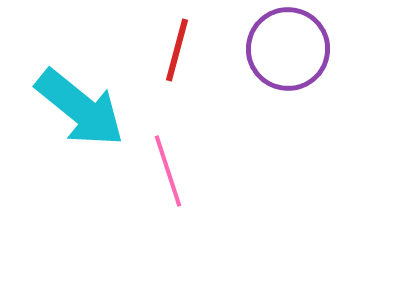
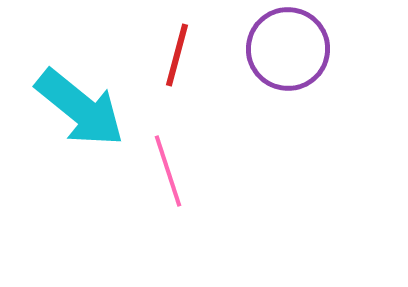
red line: moved 5 px down
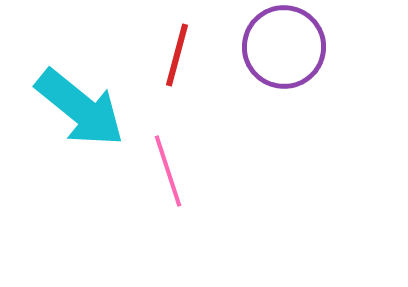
purple circle: moved 4 px left, 2 px up
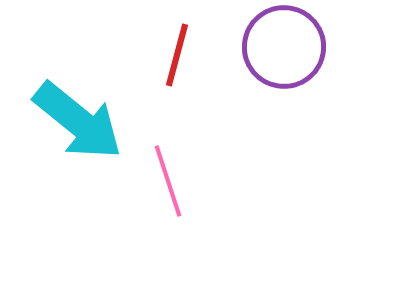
cyan arrow: moved 2 px left, 13 px down
pink line: moved 10 px down
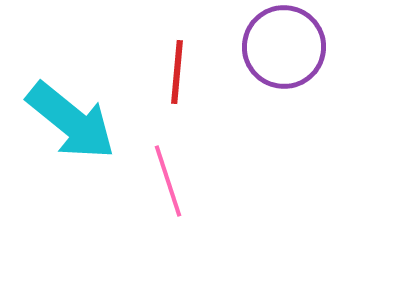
red line: moved 17 px down; rotated 10 degrees counterclockwise
cyan arrow: moved 7 px left
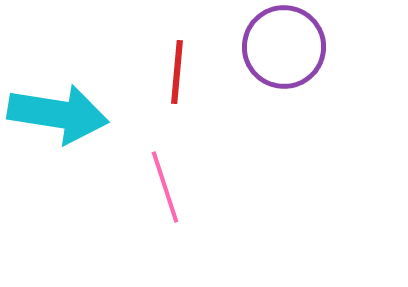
cyan arrow: moved 13 px left, 7 px up; rotated 30 degrees counterclockwise
pink line: moved 3 px left, 6 px down
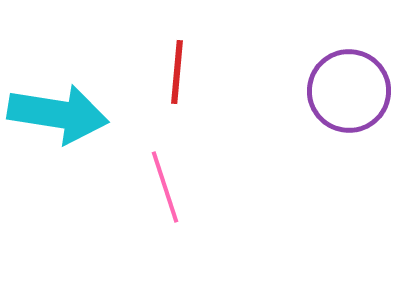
purple circle: moved 65 px right, 44 px down
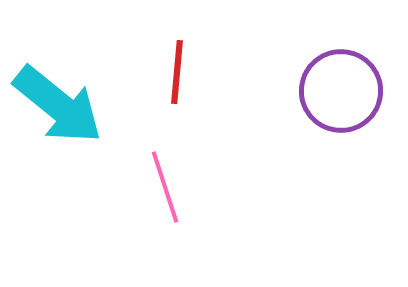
purple circle: moved 8 px left
cyan arrow: moved 9 px up; rotated 30 degrees clockwise
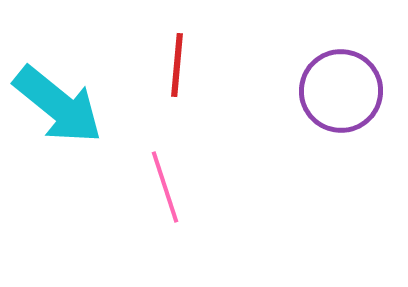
red line: moved 7 px up
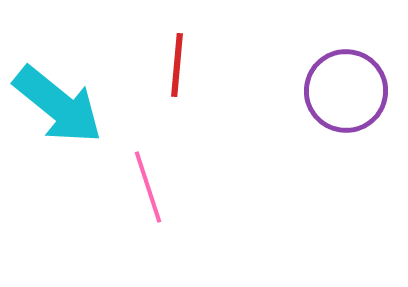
purple circle: moved 5 px right
pink line: moved 17 px left
